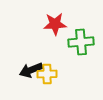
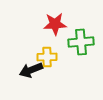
yellow cross: moved 17 px up
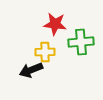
red star: rotated 10 degrees clockwise
yellow cross: moved 2 px left, 5 px up
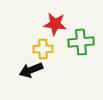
yellow cross: moved 2 px left, 3 px up
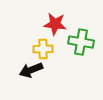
green cross: rotated 15 degrees clockwise
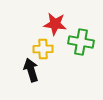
black arrow: rotated 95 degrees clockwise
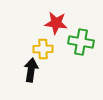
red star: moved 1 px right, 1 px up
black arrow: rotated 25 degrees clockwise
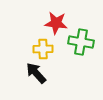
black arrow: moved 5 px right, 3 px down; rotated 50 degrees counterclockwise
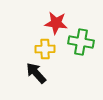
yellow cross: moved 2 px right
